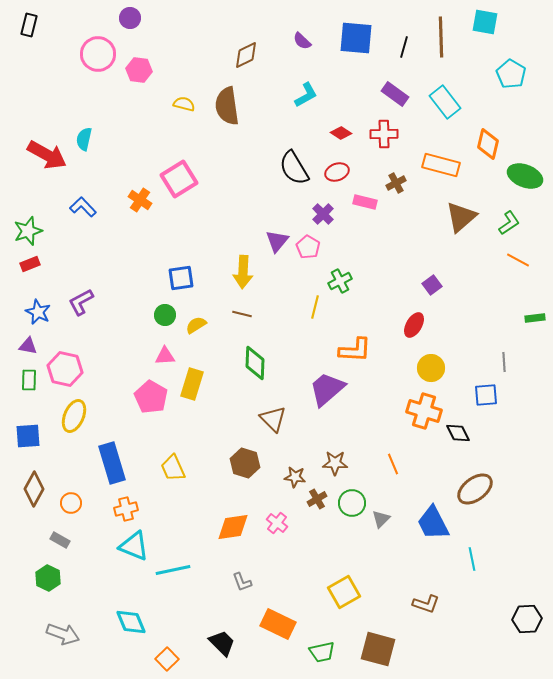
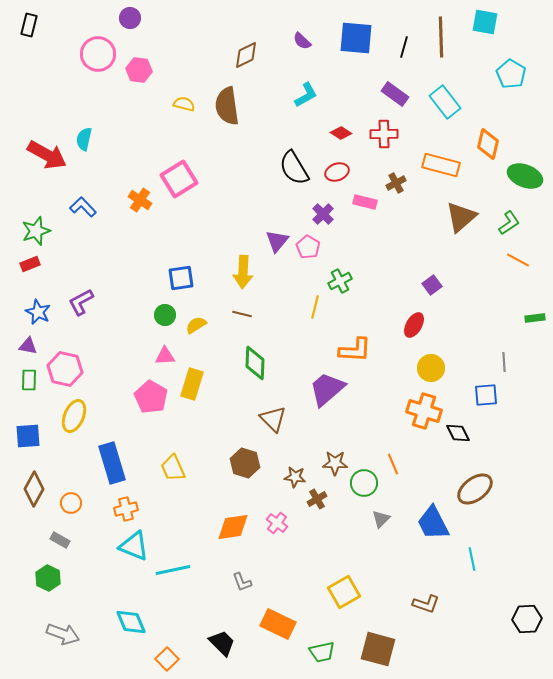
green star at (28, 231): moved 8 px right
green circle at (352, 503): moved 12 px right, 20 px up
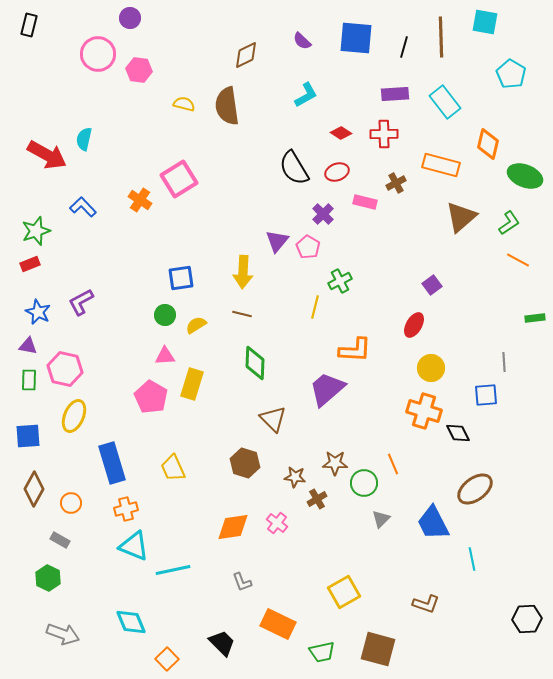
purple rectangle at (395, 94): rotated 40 degrees counterclockwise
